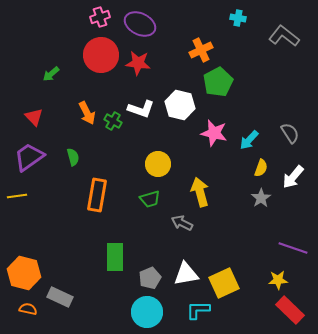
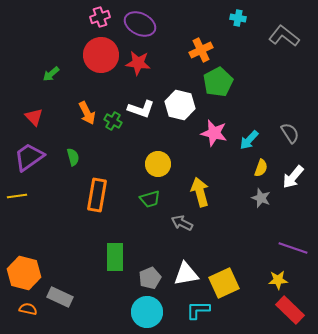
gray star: rotated 18 degrees counterclockwise
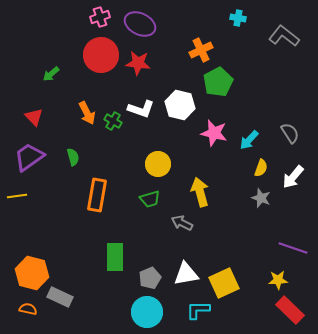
orange hexagon: moved 8 px right
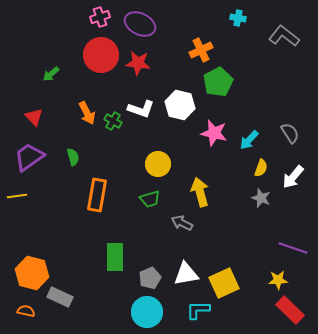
orange semicircle: moved 2 px left, 2 px down
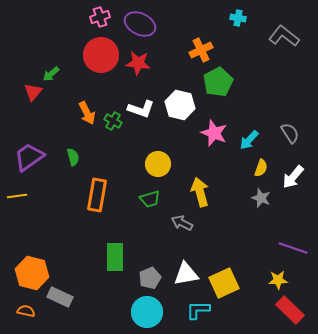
red triangle: moved 1 px left, 25 px up; rotated 24 degrees clockwise
pink star: rotated 8 degrees clockwise
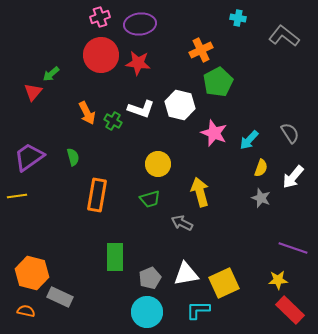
purple ellipse: rotated 32 degrees counterclockwise
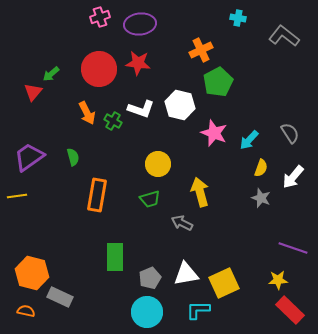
red circle: moved 2 px left, 14 px down
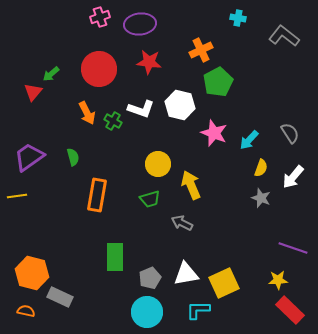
red star: moved 11 px right, 1 px up
yellow arrow: moved 9 px left, 7 px up; rotated 8 degrees counterclockwise
